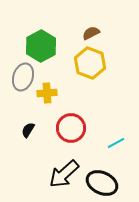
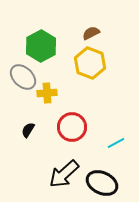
gray ellipse: rotated 64 degrees counterclockwise
red circle: moved 1 px right, 1 px up
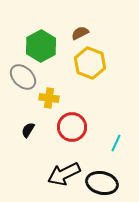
brown semicircle: moved 11 px left
yellow cross: moved 2 px right, 5 px down; rotated 12 degrees clockwise
cyan line: rotated 36 degrees counterclockwise
black arrow: rotated 16 degrees clockwise
black ellipse: rotated 12 degrees counterclockwise
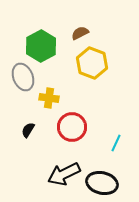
yellow hexagon: moved 2 px right
gray ellipse: rotated 24 degrees clockwise
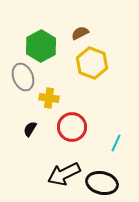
black semicircle: moved 2 px right, 1 px up
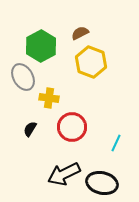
yellow hexagon: moved 1 px left, 1 px up
gray ellipse: rotated 8 degrees counterclockwise
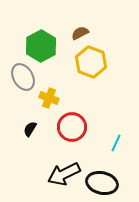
yellow cross: rotated 12 degrees clockwise
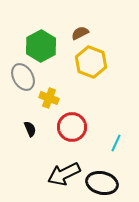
black semicircle: rotated 126 degrees clockwise
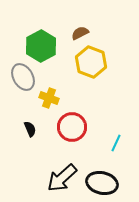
black arrow: moved 2 px left, 4 px down; rotated 16 degrees counterclockwise
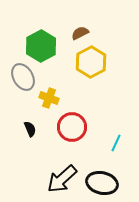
yellow hexagon: rotated 12 degrees clockwise
black arrow: moved 1 px down
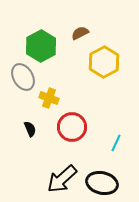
yellow hexagon: moved 13 px right
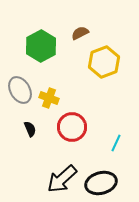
yellow hexagon: rotated 8 degrees clockwise
gray ellipse: moved 3 px left, 13 px down
black ellipse: moved 1 px left; rotated 28 degrees counterclockwise
